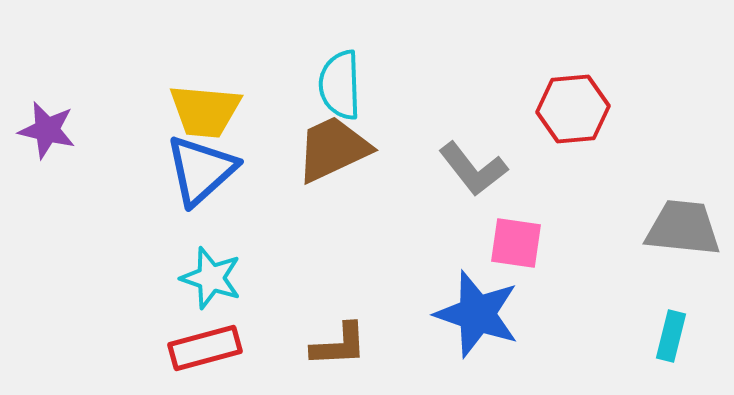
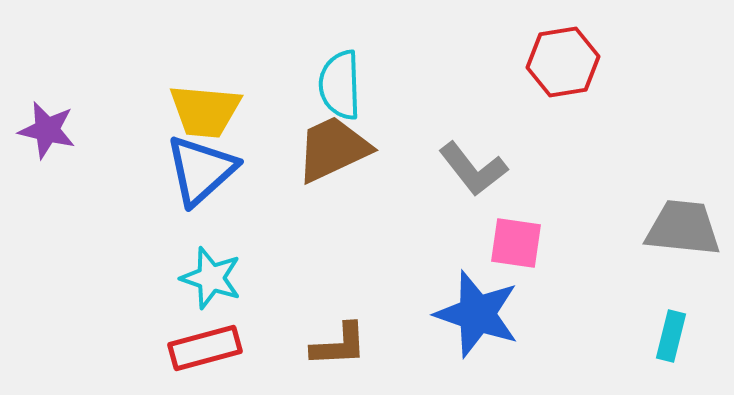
red hexagon: moved 10 px left, 47 px up; rotated 4 degrees counterclockwise
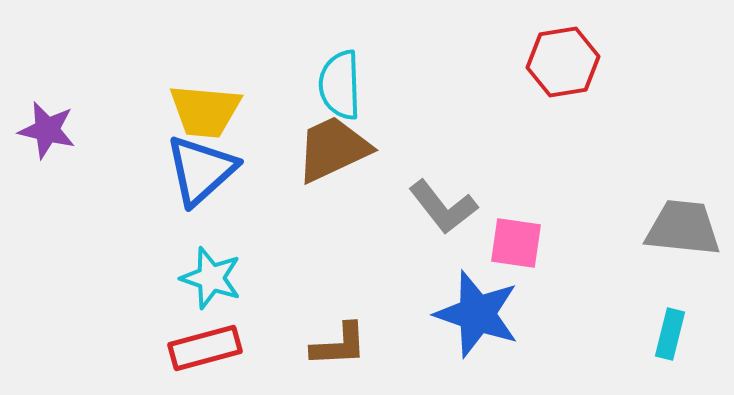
gray L-shape: moved 30 px left, 38 px down
cyan rectangle: moved 1 px left, 2 px up
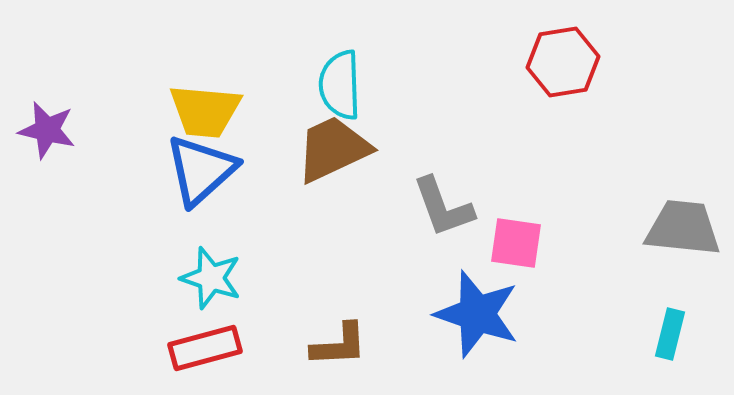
gray L-shape: rotated 18 degrees clockwise
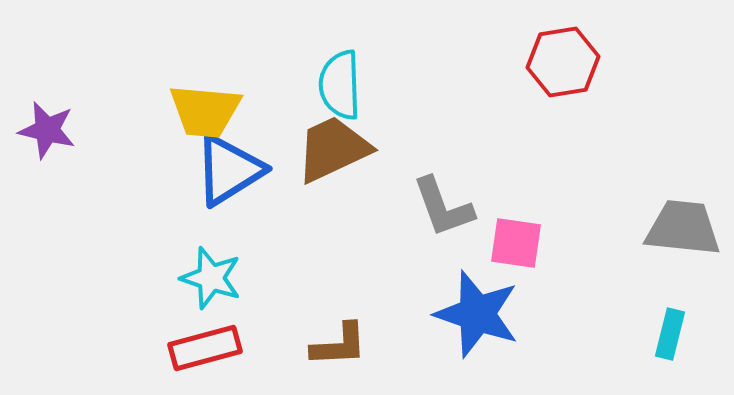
blue triangle: moved 28 px right; rotated 10 degrees clockwise
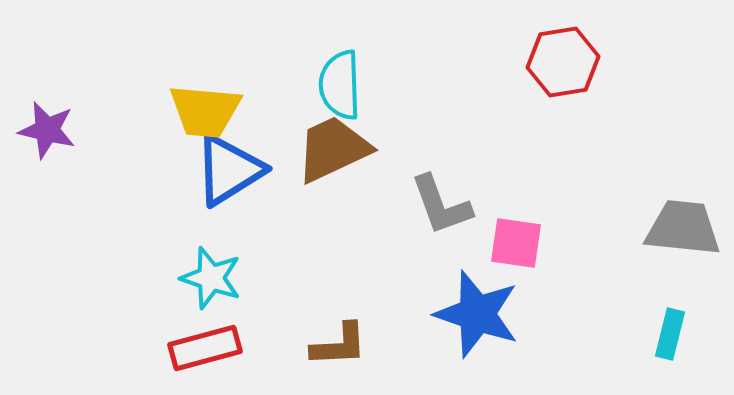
gray L-shape: moved 2 px left, 2 px up
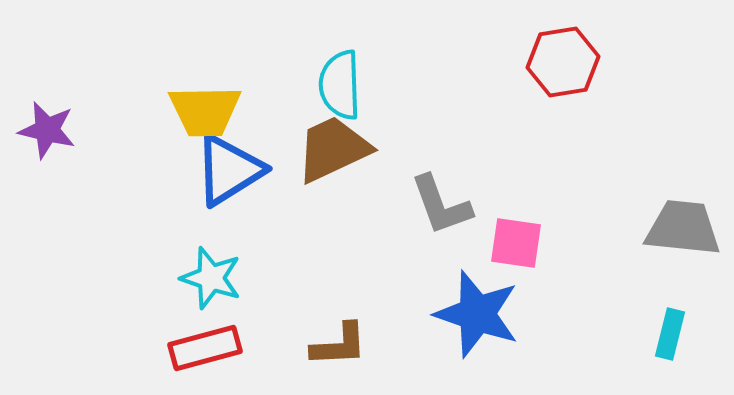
yellow trapezoid: rotated 6 degrees counterclockwise
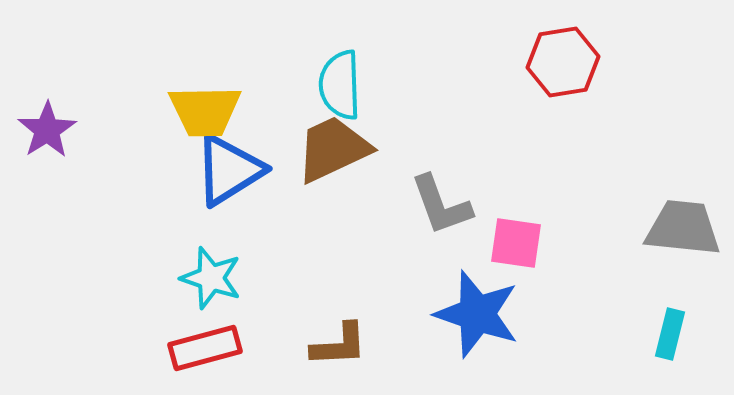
purple star: rotated 26 degrees clockwise
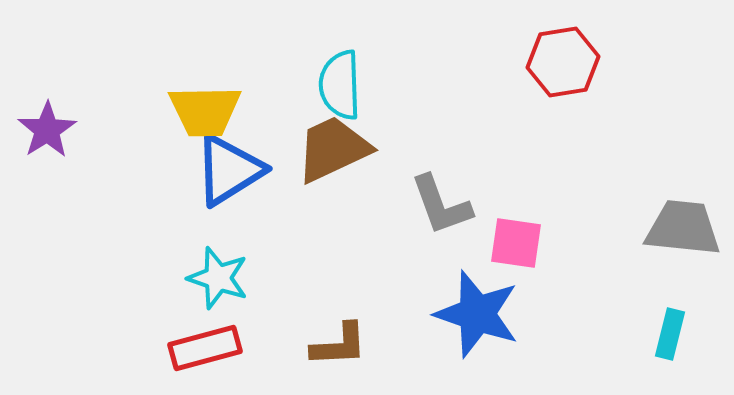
cyan star: moved 7 px right
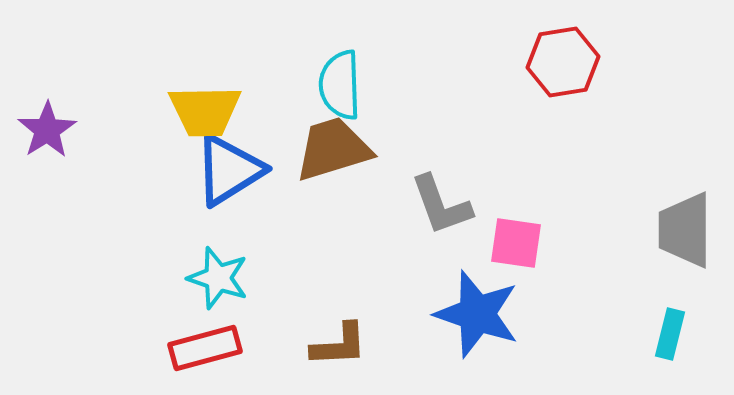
brown trapezoid: rotated 8 degrees clockwise
gray trapezoid: moved 2 px right, 2 px down; rotated 96 degrees counterclockwise
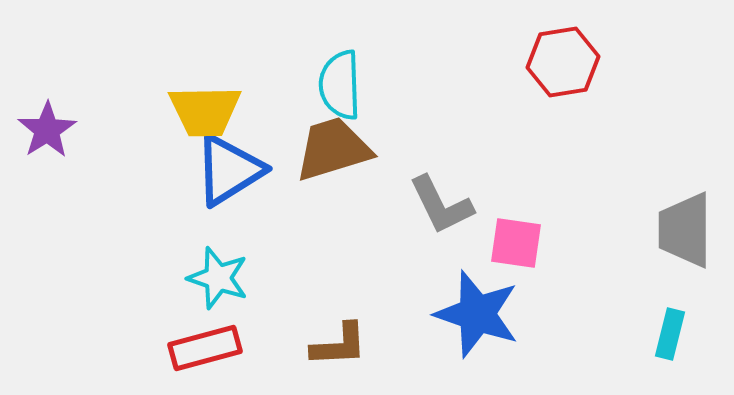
gray L-shape: rotated 6 degrees counterclockwise
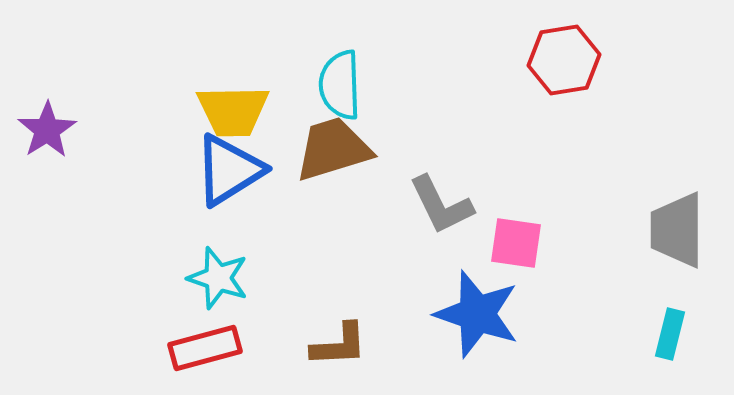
red hexagon: moved 1 px right, 2 px up
yellow trapezoid: moved 28 px right
gray trapezoid: moved 8 px left
